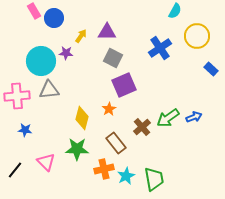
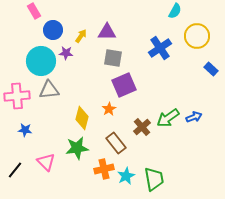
blue circle: moved 1 px left, 12 px down
gray square: rotated 18 degrees counterclockwise
green star: moved 1 px up; rotated 10 degrees counterclockwise
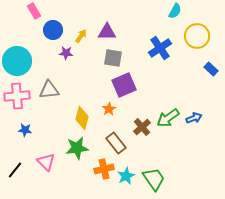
cyan circle: moved 24 px left
blue arrow: moved 1 px down
green trapezoid: rotated 25 degrees counterclockwise
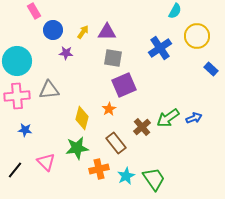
yellow arrow: moved 2 px right, 4 px up
orange cross: moved 5 px left
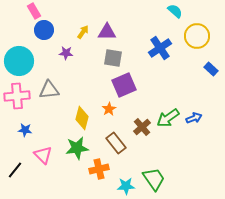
cyan semicircle: rotated 77 degrees counterclockwise
blue circle: moved 9 px left
cyan circle: moved 2 px right
pink triangle: moved 3 px left, 7 px up
cyan star: moved 10 px down; rotated 24 degrees clockwise
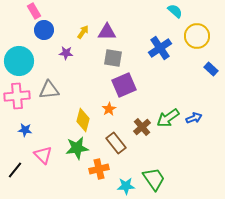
yellow diamond: moved 1 px right, 2 px down
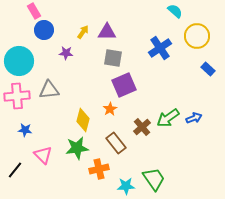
blue rectangle: moved 3 px left
orange star: moved 1 px right
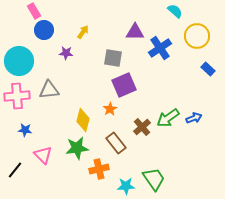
purple triangle: moved 28 px right
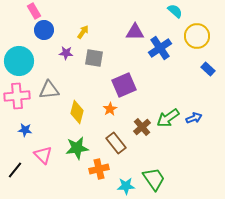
gray square: moved 19 px left
yellow diamond: moved 6 px left, 8 px up
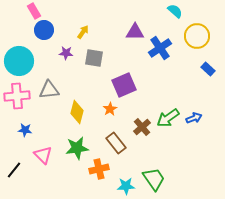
black line: moved 1 px left
